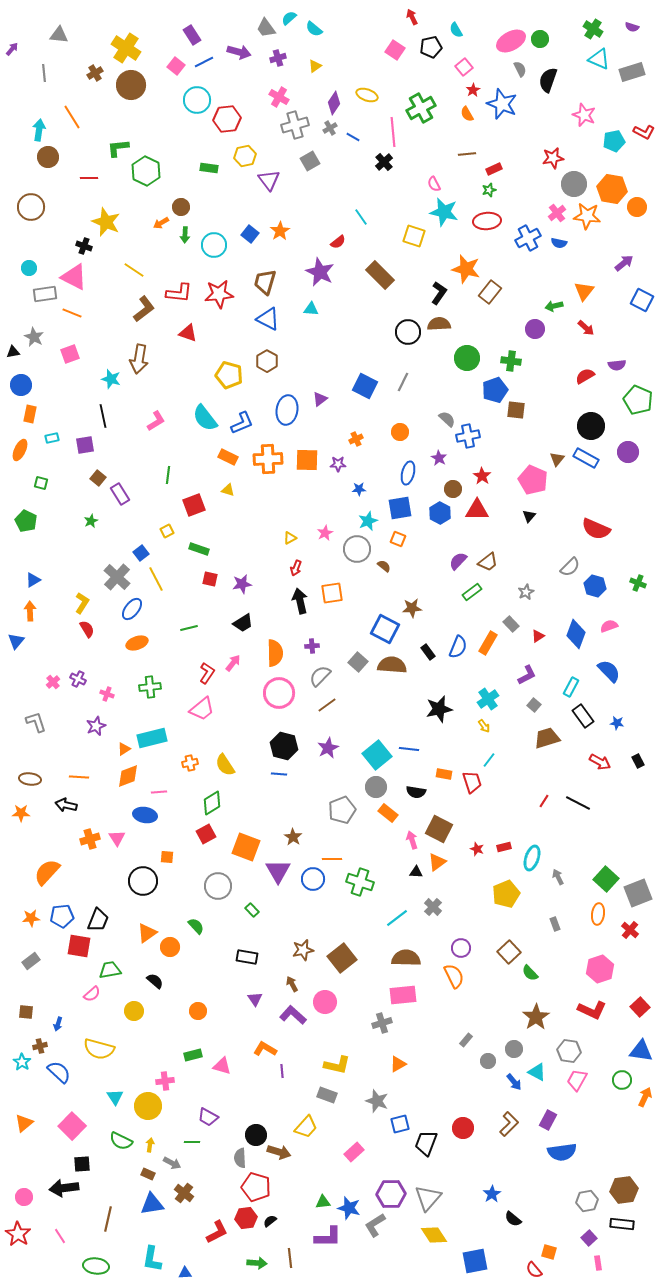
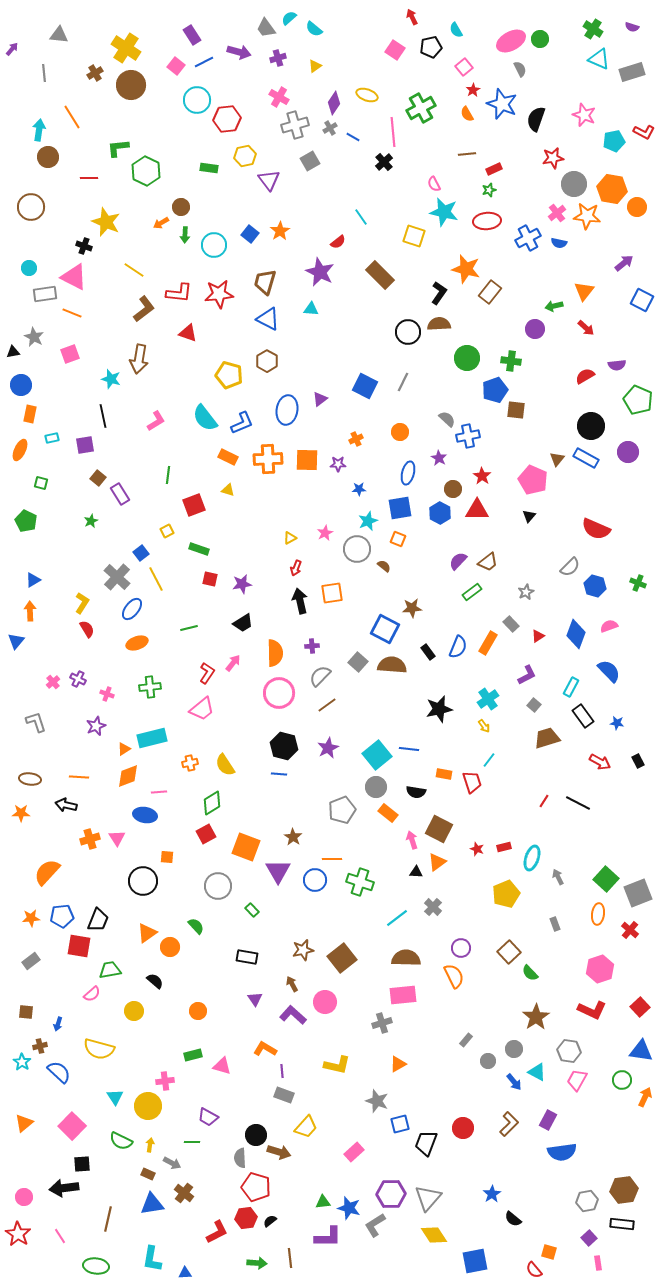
black semicircle at (548, 80): moved 12 px left, 39 px down
blue circle at (313, 879): moved 2 px right, 1 px down
gray rectangle at (327, 1095): moved 43 px left
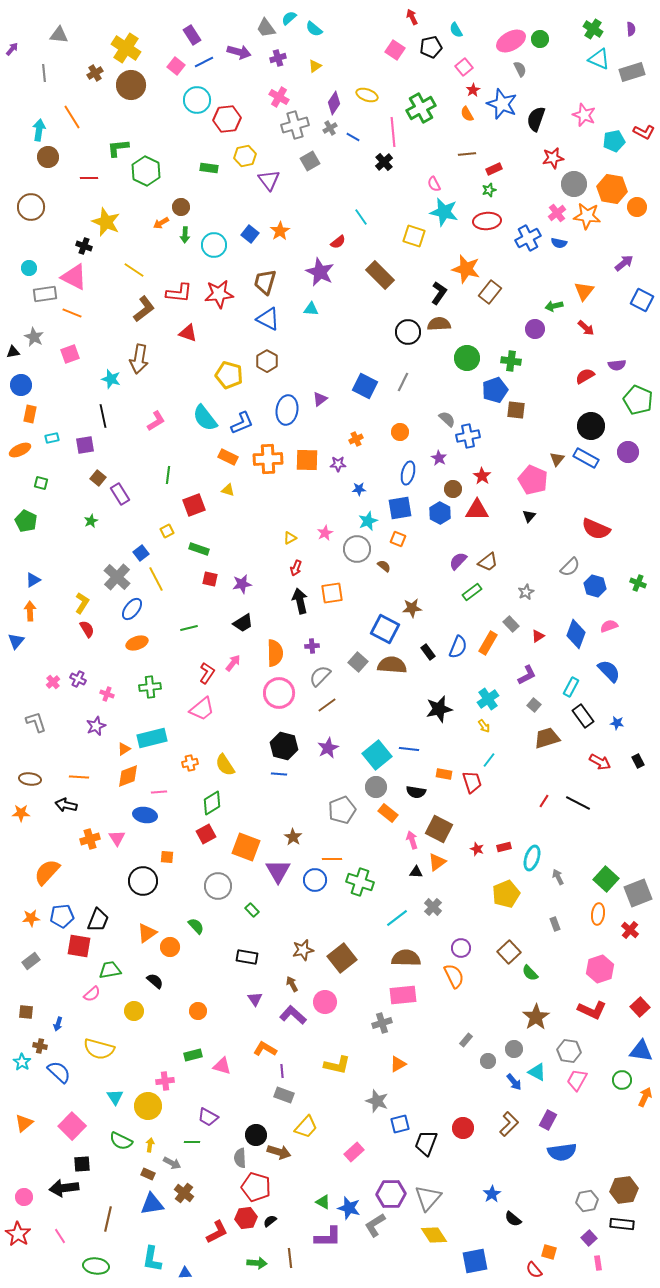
purple semicircle at (632, 27): moved 1 px left, 2 px down; rotated 112 degrees counterclockwise
orange ellipse at (20, 450): rotated 40 degrees clockwise
brown cross at (40, 1046): rotated 24 degrees clockwise
green triangle at (323, 1202): rotated 35 degrees clockwise
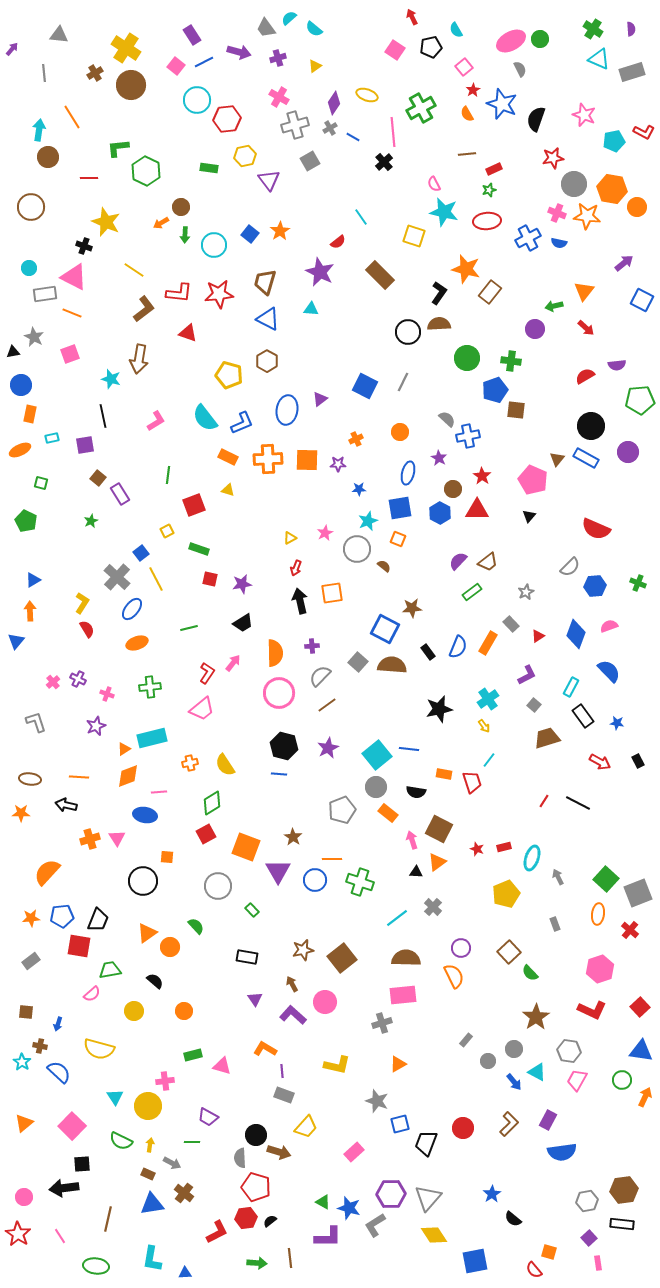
pink cross at (557, 213): rotated 30 degrees counterclockwise
green pentagon at (638, 400): moved 2 px right; rotated 28 degrees counterclockwise
blue hexagon at (595, 586): rotated 20 degrees counterclockwise
orange circle at (198, 1011): moved 14 px left
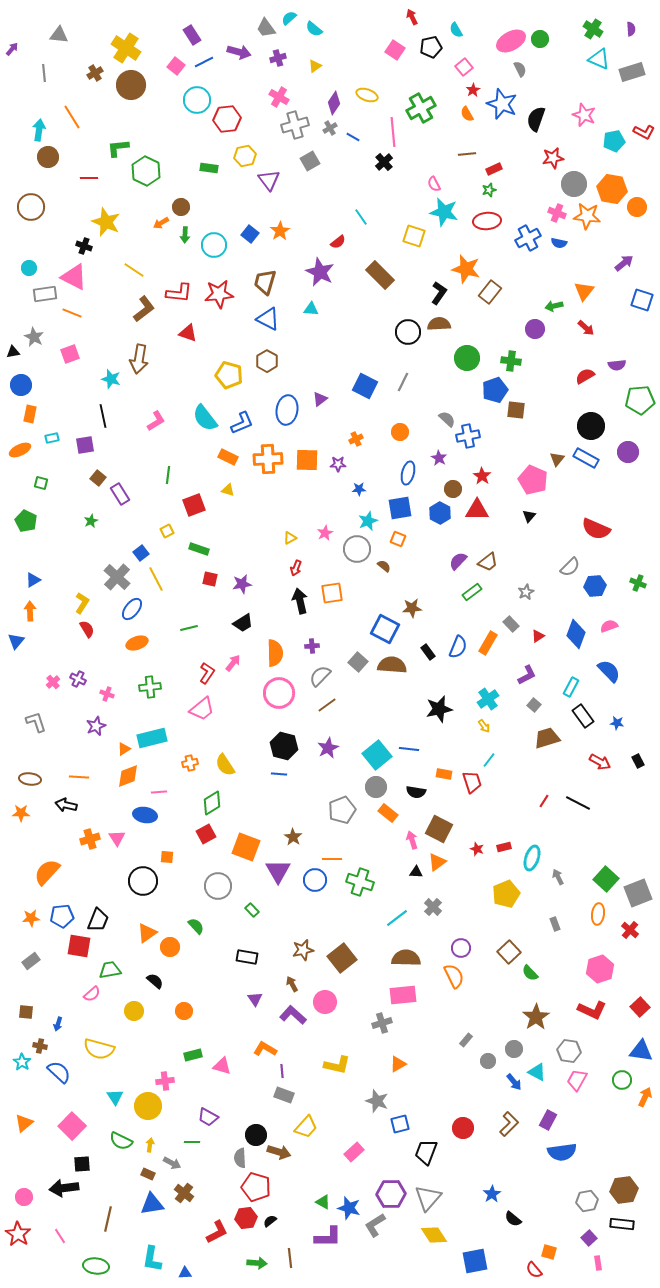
blue square at (642, 300): rotated 10 degrees counterclockwise
black trapezoid at (426, 1143): moved 9 px down
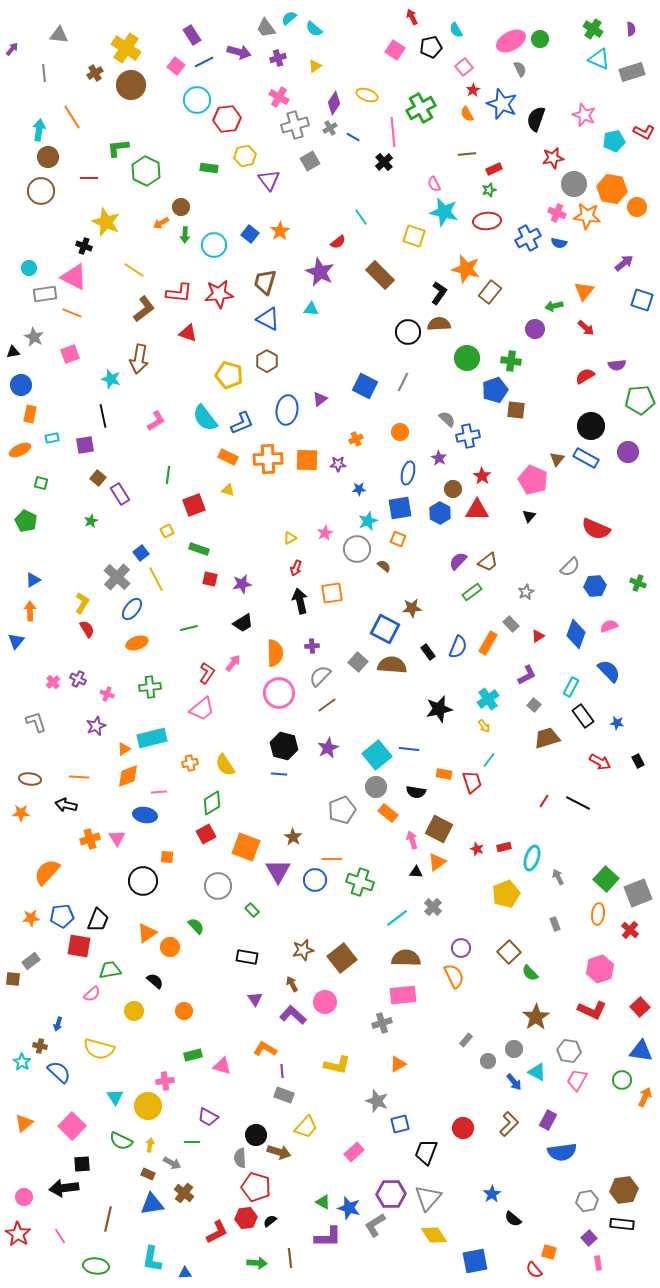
brown circle at (31, 207): moved 10 px right, 16 px up
brown square at (26, 1012): moved 13 px left, 33 px up
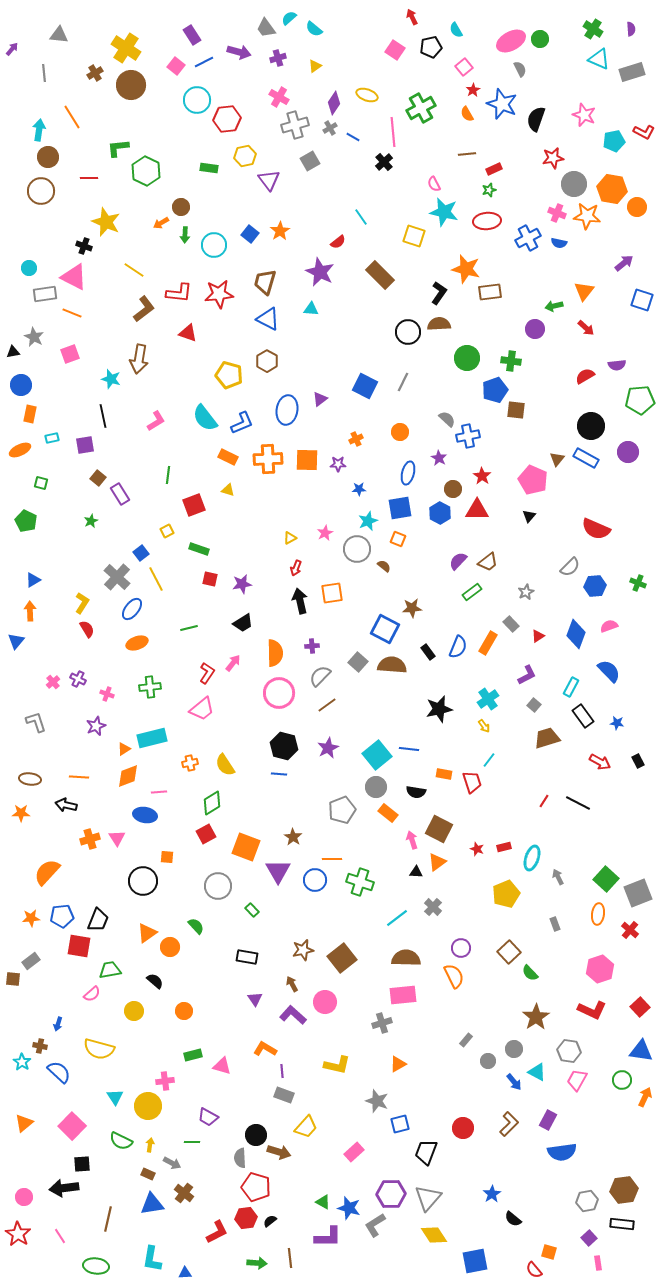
brown rectangle at (490, 292): rotated 45 degrees clockwise
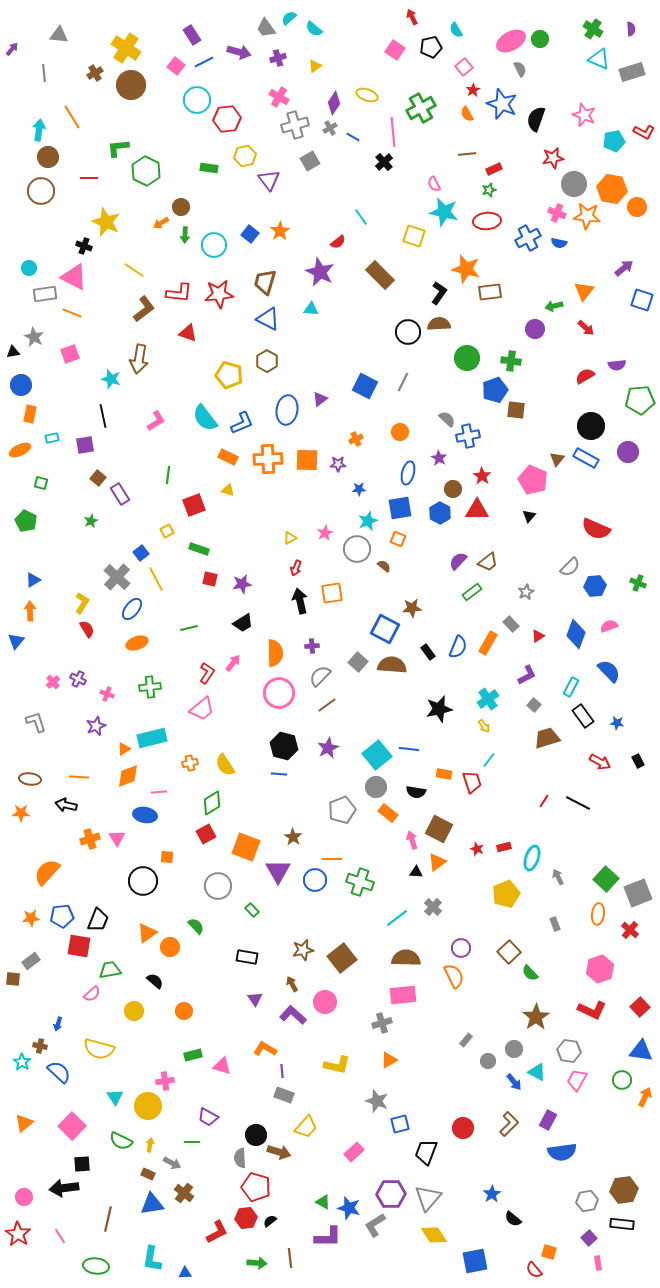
purple arrow at (624, 263): moved 5 px down
orange triangle at (398, 1064): moved 9 px left, 4 px up
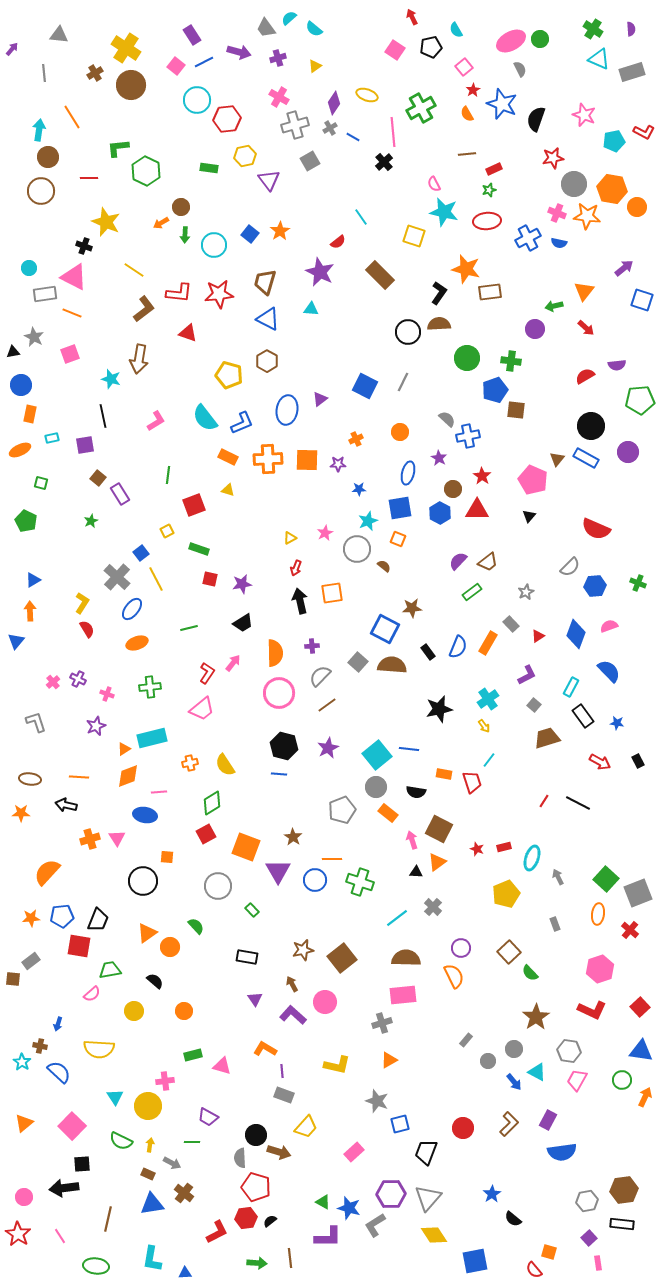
yellow semicircle at (99, 1049): rotated 12 degrees counterclockwise
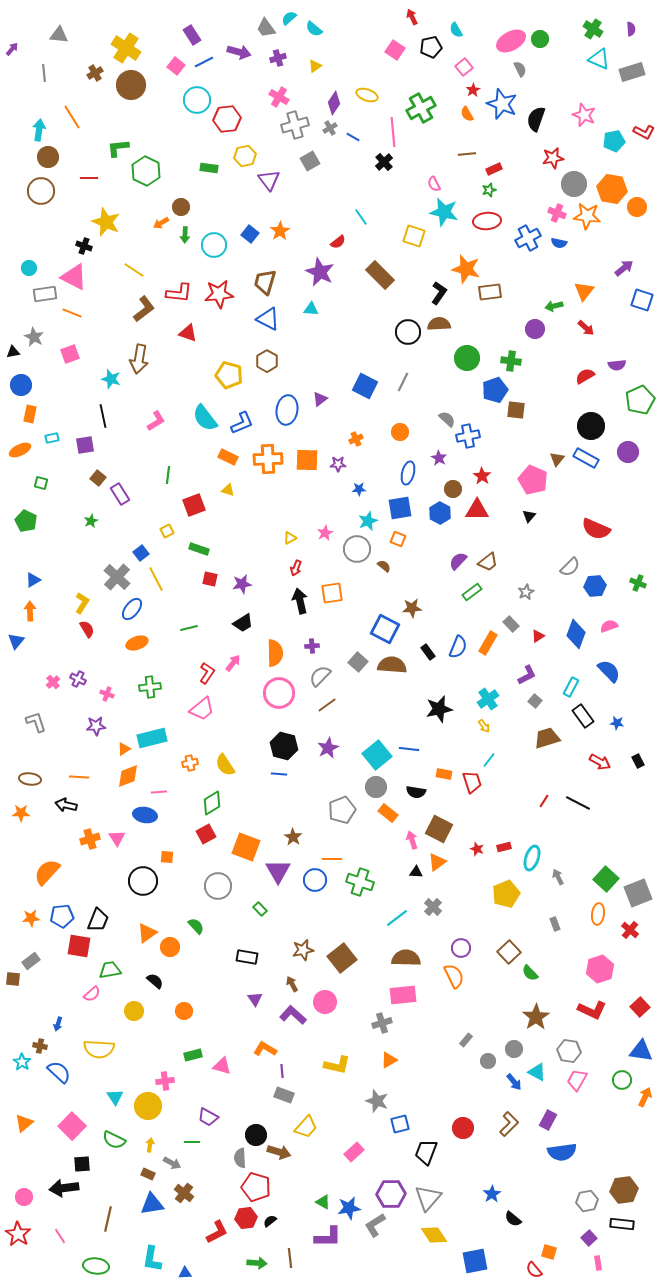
green pentagon at (640, 400): rotated 20 degrees counterclockwise
gray square at (534, 705): moved 1 px right, 4 px up
purple star at (96, 726): rotated 18 degrees clockwise
green rectangle at (252, 910): moved 8 px right, 1 px up
green semicircle at (121, 1141): moved 7 px left, 1 px up
blue star at (349, 1208): rotated 25 degrees counterclockwise
